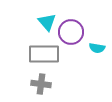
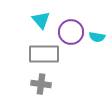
cyan triangle: moved 6 px left, 2 px up
cyan semicircle: moved 11 px up
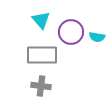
gray rectangle: moved 2 px left, 1 px down
gray cross: moved 2 px down
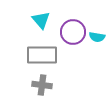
purple circle: moved 2 px right
gray cross: moved 1 px right, 1 px up
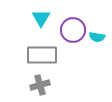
cyan triangle: moved 2 px up; rotated 12 degrees clockwise
purple circle: moved 2 px up
gray cross: moved 2 px left; rotated 24 degrees counterclockwise
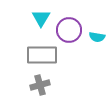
purple circle: moved 4 px left
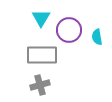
cyan semicircle: rotated 70 degrees clockwise
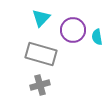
cyan triangle: rotated 12 degrees clockwise
purple circle: moved 4 px right
gray rectangle: moved 1 px left, 1 px up; rotated 16 degrees clockwise
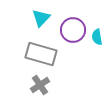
gray cross: rotated 18 degrees counterclockwise
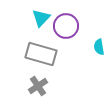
purple circle: moved 7 px left, 4 px up
cyan semicircle: moved 2 px right, 10 px down
gray cross: moved 2 px left, 1 px down
